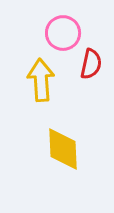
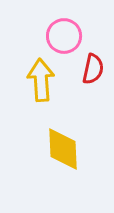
pink circle: moved 1 px right, 3 px down
red semicircle: moved 2 px right, 5 px down
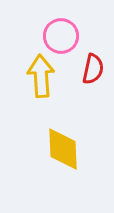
pink circle: moved 3 px left
yellow arrow: moved 4 px up
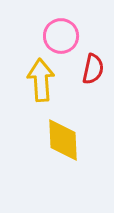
yellow arrow: moved 4 px down
yellow diamond: moved 9 px up
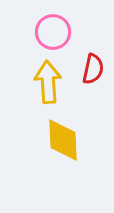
pink circle: moved 8 px left, 4 px up
yellow arrow: moved 7 px right, 2 px down
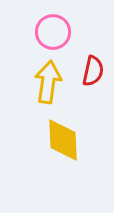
red semicircle: moved 2 px down
yellow arrow: rotated 12 degrees clockwise
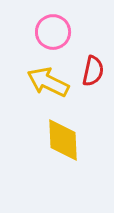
yellow arrow: rotated 72 degrees counterclockwise
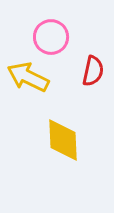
pink circle: moved 2 px left, 5 px down
yellow arrow: moved 20 px left, 5 px up
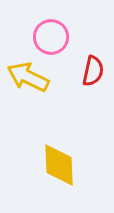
yellow diamond: moved 4 px left, 25 px down
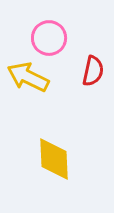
pink circle: moved 2 px left, 1 px down
yellow diamond: moved 5 px left, 6 px up
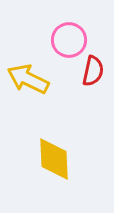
pink circle: moved 20 px right, 2 px down
yellow arrow: moved 2 px down
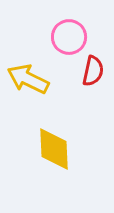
pink circle: moved 3 px up
yellow diamond: moved 10 px up
